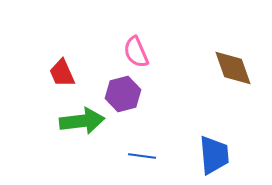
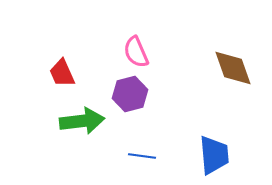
purple hexagon: moved 7 px right
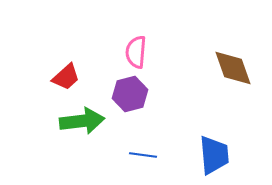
pink semicircle: rotated 28 degrees clockwise
red trapezoid: moved 4 px right, 4 px down; rotated 108 degrees counterclockwise
blue line: moved 1 px right, 1 px up
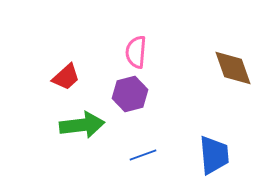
green arrow: moved 4 px down
blue line: rotated 28 degrees counterclockwise
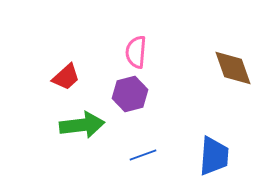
blue trapezoid: moved 1 px down; rotated 9 degrees clockwise
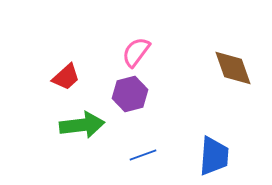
pink semicircle: rotated 32 degrees clockwise
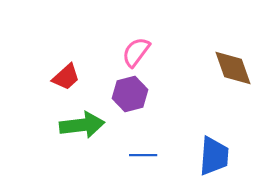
blue line: rotated 20 degrees clockwise
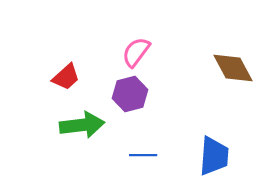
brown diamond: rotated 9 degrees counterclockwise
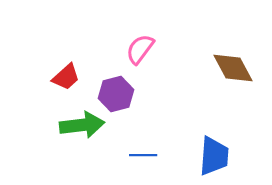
pink semicircle: moved 4 px right, 3 px up
purple hexagon: moved 14 px left
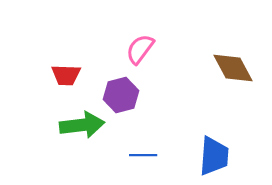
red trapezoid: moved 2 px up; rotated 44 degrees clockwise
purple hexagon: moved 5 px right, 1 px down
